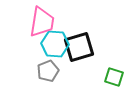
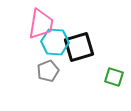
pink trapezoid: moved 1 px left, 2 px down
cyan hexagon: moved 2 px up
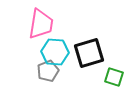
cyan hexagon: moved 10 px down
black square: moved 10 px right, 6 px down
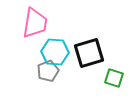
pink trapezoid: moved 6 px left, 1 px up
green square: moved 1 px down
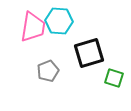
pink trapezoid: moved 2 px left, 4 px down
cyan hexagon: moved 4 px right, 31 px up
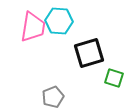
gray pentagon: moved 5 px right, 26 px down
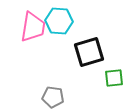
black square: moved 1 px up
green square: rotated 24 degrees counterclockwise
gray pentagon: rotated 30 degrees clockwise
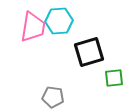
cyan hexagon: rotated 8 degrees counterclockwise
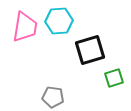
pink trapezoid: moved 8 px left
black square: moved 1 px right, 2 px up
green square: rotated 12 degrees counterclockwise
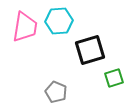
gray pentagon: moved 3 px right, 5 px up; rotated 15 degrees clockwise
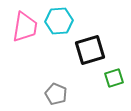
gray pentagon: moved 2 px down
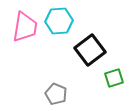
black square: rotated 20 degrees counterclockwise
